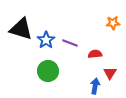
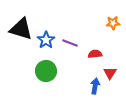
green circle: moved 2 px left
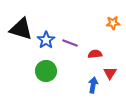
blue arrow: moved 2 px left, 1 px up
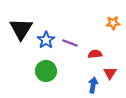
black triangle: rotated 45 degrees clockwise
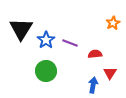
orange star: rotated 24 degrees counterclockwise
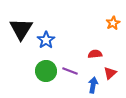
purple line: moved 28 px down
red triangle: rotated 16 degrees clockwise
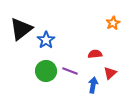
black triangle: rotated 20 degrees clockwise
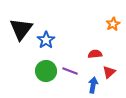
orange star: moved 1 px down
black triangle: rotated 15 degrees counterclockwise
red triangle: moved 1 px left, 1 px up
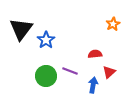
green circle: moved 5 px down
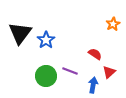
black triangle: moved 1 px left, 4 px down
red semicircle: rotated 40 degrees clockwise
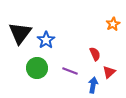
red semicircle: rotated 32 degrees clockwise
green circle: moved 9 px left, 8 px up
